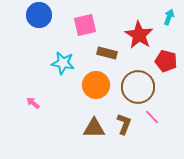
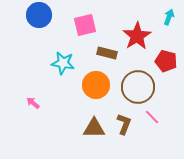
red star: moved 2 px left, 1 px down; rotated 8 degrees clockwise
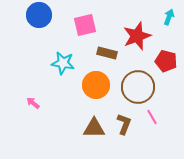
red star: rotated 12 degrees clockwise
pink line: rotated 14 degrees clockwise
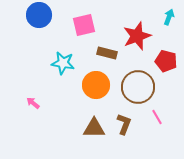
pink square: moved 1 px left
pink line: moved 5 px right
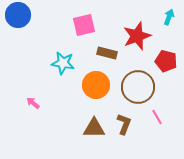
blue circle: moved 21 px left
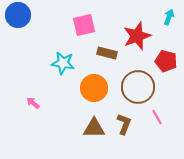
orange circle: moved 2 px left, 3 px down
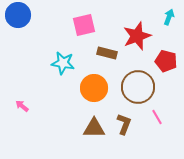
pink arrow: moved 11 px left, 3 px down
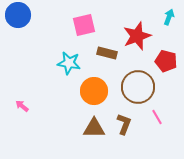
cyan star: moved 6 px right
orange circle: moved 3 px down
